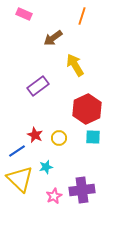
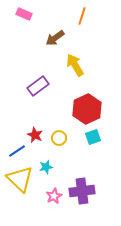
brown arrow: moved 2 px right
cyan square: rotated 21 degrees counterclockwise
purple cross: moved 1 px down
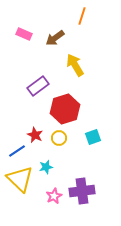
pink rectangle: moved 20 px down
red hexagon: moved 22 px left; rotated 8 degrees clockwise
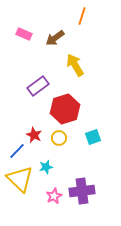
red star: moved 1 px left
blue line: rotated 12 degrees counterclockwise
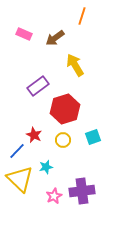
yellow circle: moved 4 px right, 2 px down
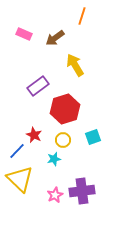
cyan star: moved 8 px right, 8 px up
pink star: moved 1 px right, 1 px up
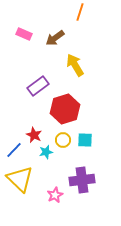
orange line: moved 2 px left, 4 px up
cyan square: moved 8 px left, 3 px down; rotated 21 degrees clockwise
blue line: moved 3 px left, 1 px up
cyan star: moved 8 px left, 7 px up
purple cross: moved 11 px up
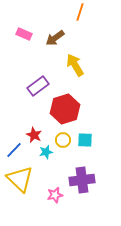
pink star: rotated 14 degrees clockwise
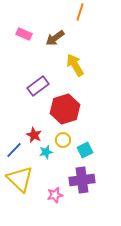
cyan square: moved 10 px down; rotated 28 degrees counterclockwise
